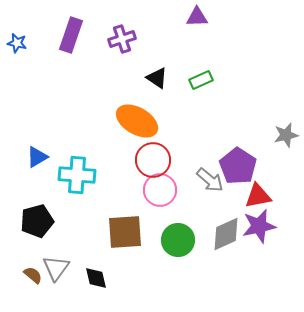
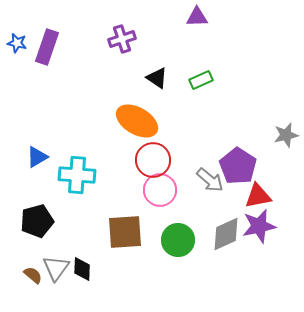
purple rectangle: moved 24 px left, 12 px down
black diamond: moved 14 px left, 9 px up; rotated 15 degrees clockwise
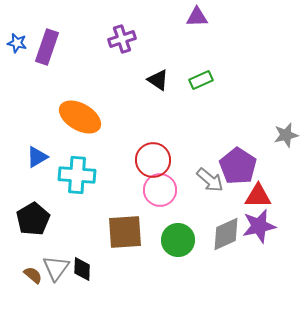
black triangle: moved 1 px right, 2 px down
orange ellipse: moved 57 px left, 4 px up
red triangle: rotated 12 degrees clockwise
black pentagon: moved 4 px left, 2 px up; rotated 16 degrees counterclockwise
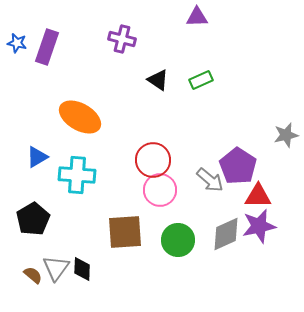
purple cross: rotated 32 degrees clockwise
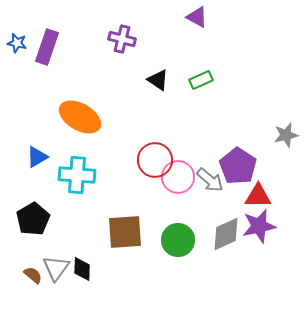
purple triangle: rotated 30 degrees clockwise
red circle: moved 2 px right
pink circle: moved 18 px right, 13 px up
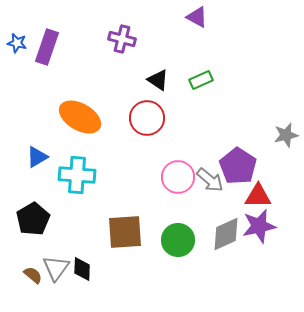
red circle: moved 8 px left, 42 px up
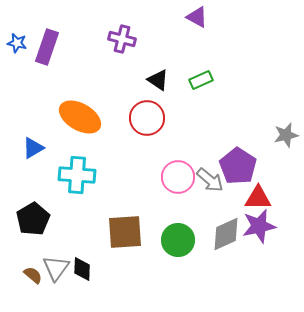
blue triangle: moved 4 px left, 9 px up
red triangle: moved 2 px down
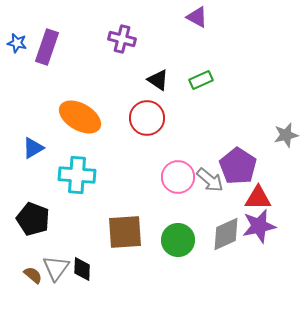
black pentagon: rotated 20 degrees counterclockwise
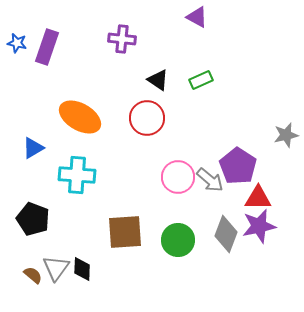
purple cross: rotated 8 degrees counterclockwise
gray diamond: rotated 45 degrees counterclockwise
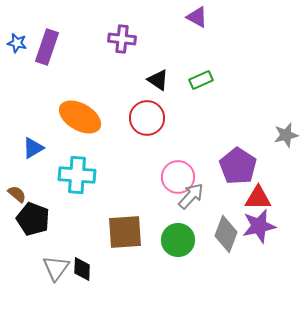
gray arrow: moved 19 px left, 16 px down; rotated 88 degrees counterclockwise
brown semicircle: moved 16 px left, 81 px up
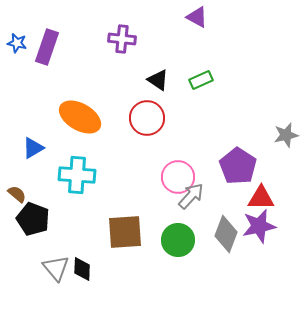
red triangle: moved 3 px right
gray triangle: rotated 16 degrees counterclockwise
